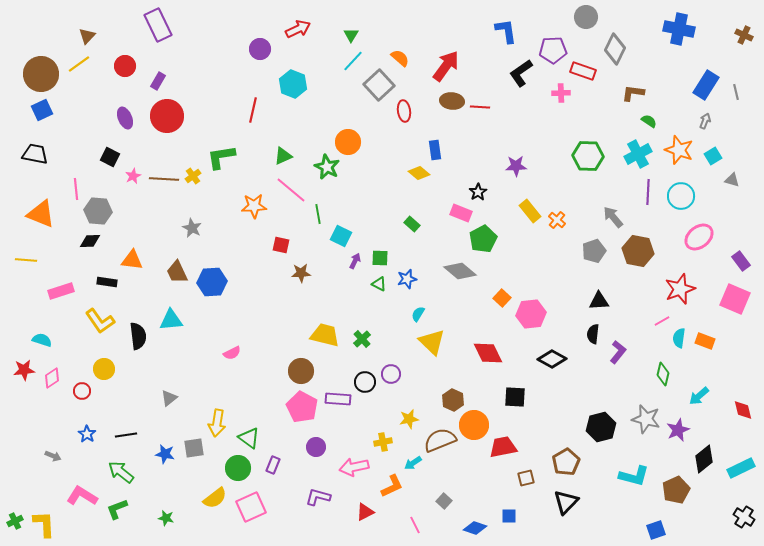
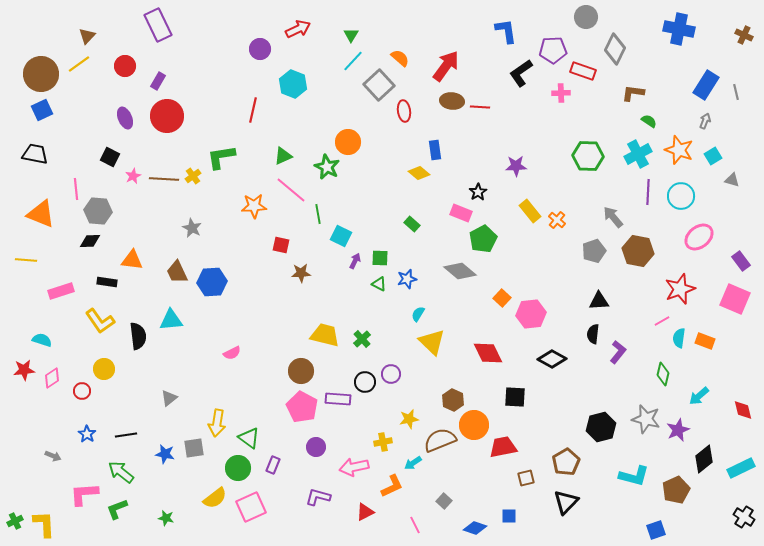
pink L-shape at (82, 496): moved 2 px right, 2 px up; rotated 36 degrees counterclockwise
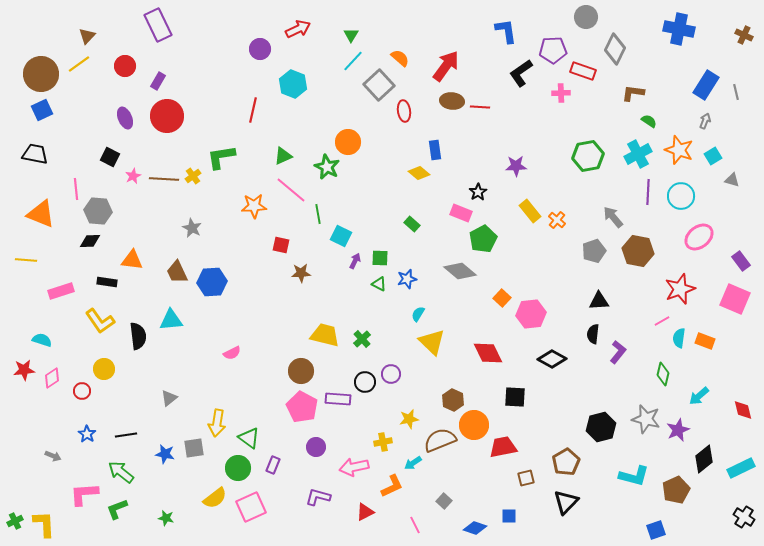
green hexagon at (588, 156): rotated 12 degrees counterclockwise
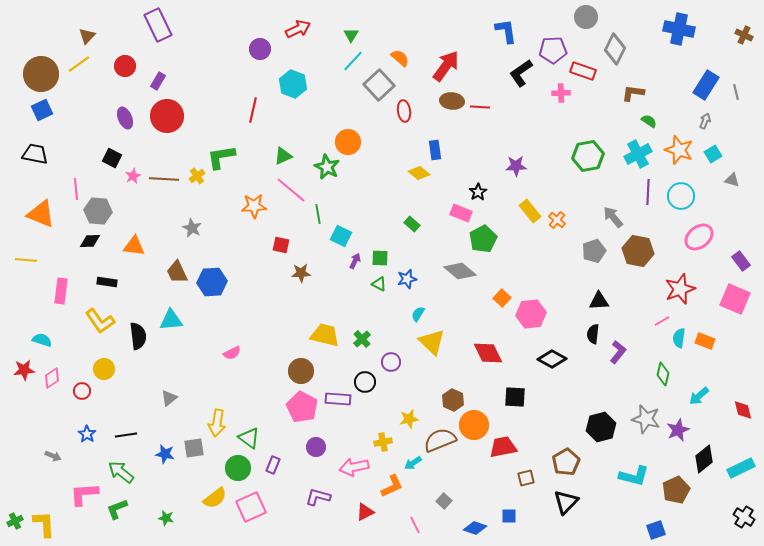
cyan square at (713, 156): moved 2 px up
black square at (110, 157): moved 2 px right, 1 px down
yellow cross at (193, 176): moved 4 px right
orange triangle at (132, 260): moved 2 px right, 14 px up
pink rectangle at (61, 291): rotated 65 degrees counterclockwise
purple circle at (391, 374): moved 12 px up
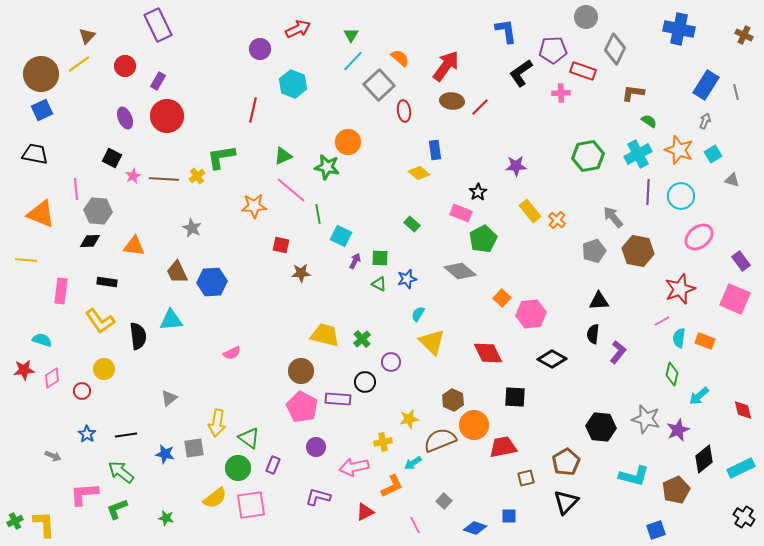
red line at (480, 107): rotated 48 degrees counterclockwise
green star at (327, 167): rotated 15 degrees counterclockwise
green diamond at (663, 374): moved 9 px right
black hexagon at (601, 427): rotated 20 degrees clockwise
pink square at (251, 507): moved 2 px up; rotated 16 degrees clockwise
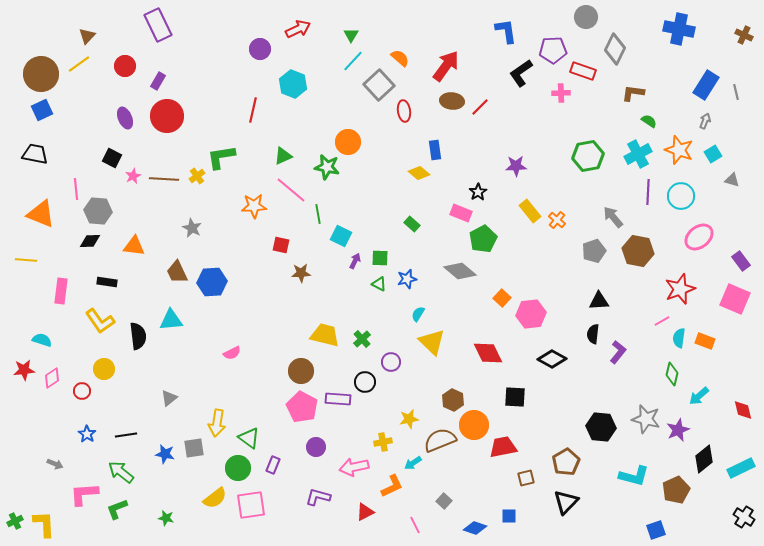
gray arrow at (53, 456): moved 2 px right, 8 px down
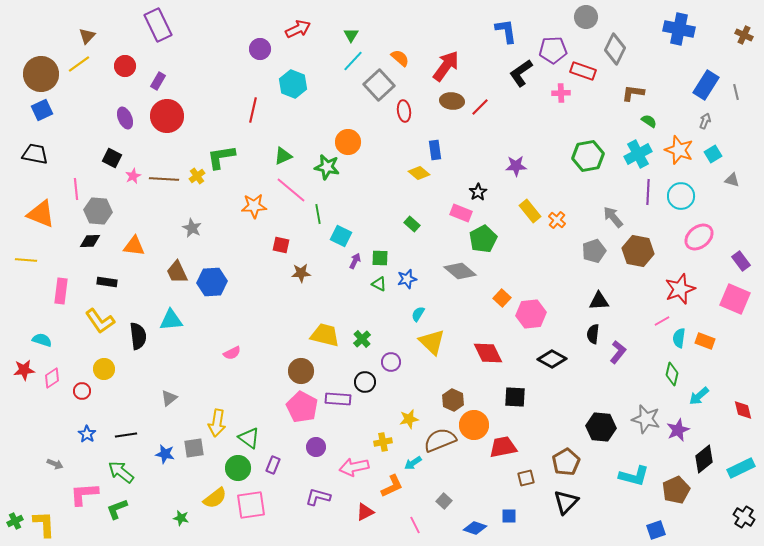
green star at (166, 518): moved 15 px right
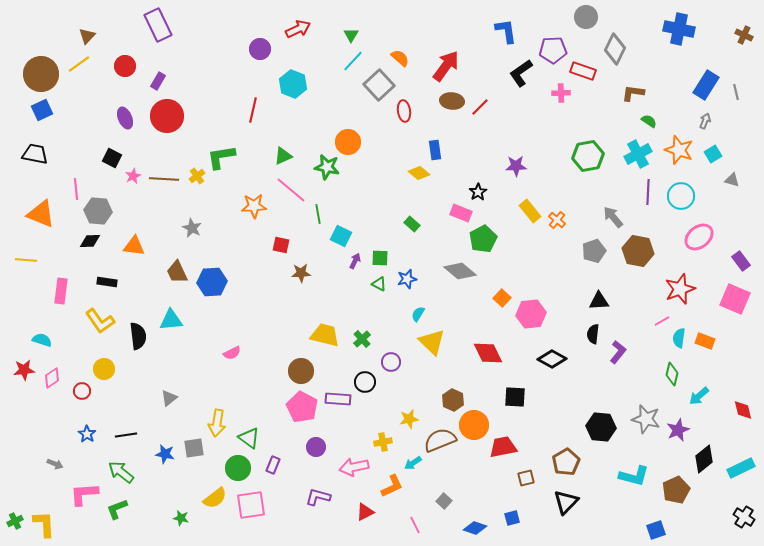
blue square at (509, 516): moved 3 px right, 2 px down; rotated 14 degrees counterclockwise
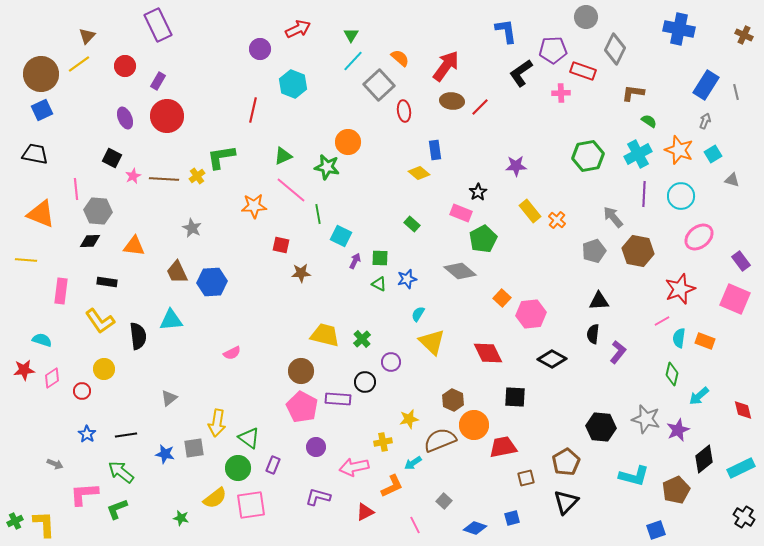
purple line at (648, 192): moved 4 px left, 2 px down
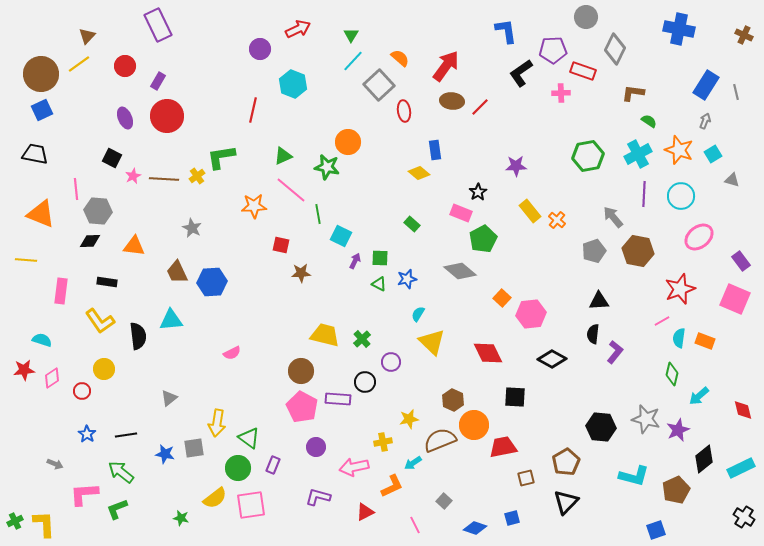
purple L-shape at (618, 352): moved 3 px left
